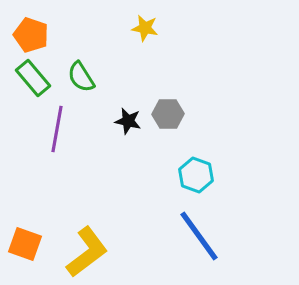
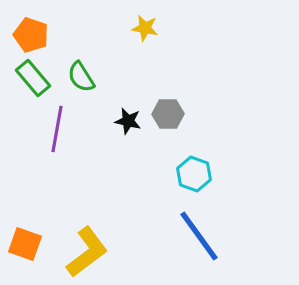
cyan hexagon: moved 2 px left, 1 px up
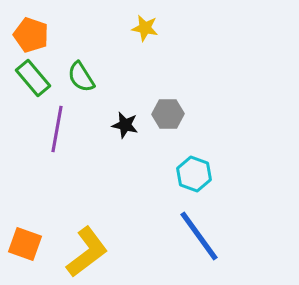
black star: moved 3 px left, 4 px down
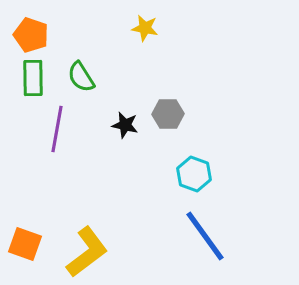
green rectangle: rotated 39 degrees clockwise
blue line: moved 6 px right
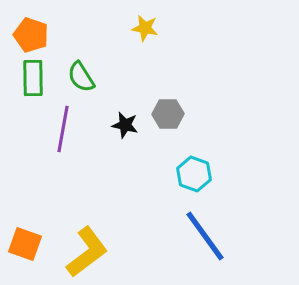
purple line: moved 6 px right
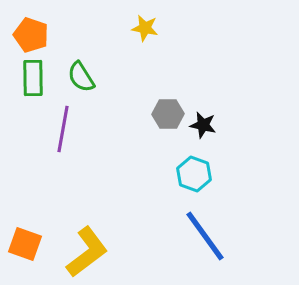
black star: moved 78 px right
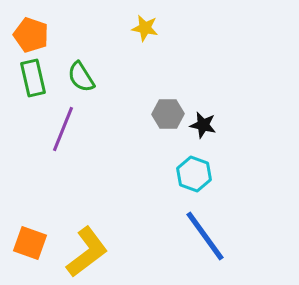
green rectangle: rotated 12 degrees counterclockwise
purple line: rotated 12 degrees clockwise
orange square: moved 5 px right, 1 px up
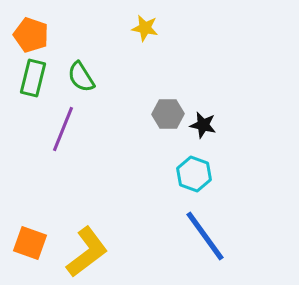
green rectangle: rotated 27 degrees clockwise
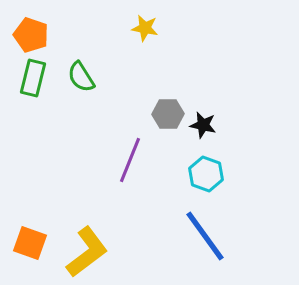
purple line: moved 67 px right, 31 px down
cyan hexagon: moved 12 px right
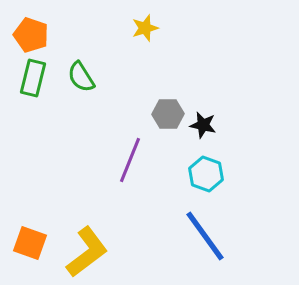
yellow star: rotated 28 degrees counterclockwise
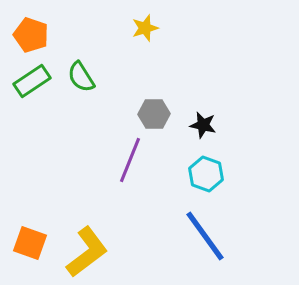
green rectangle: moved 1 px left, 3 px down; rotated 42 degrees clockwise
gray hexagon: moved 14 px left
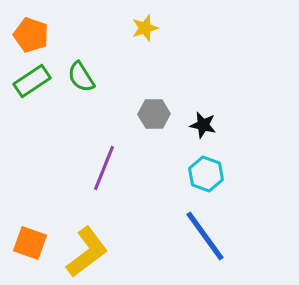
purple line: moved 26 px left, 8 px down
